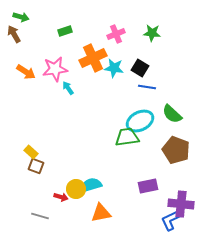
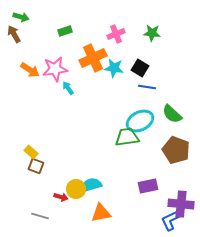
orange arrow: moved 4 px right, 2 px up
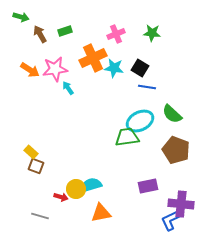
brown arrow: moved 26 px right
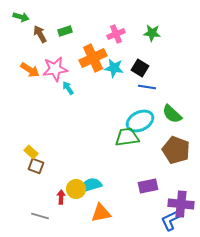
red arrow: rotated 104 degrees counterclockwise
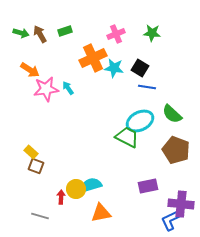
green arrow: moved 16 px down
pink star: moved 9 px left, 20 px down
green trapezoid: rotated 35 degrees clockwise
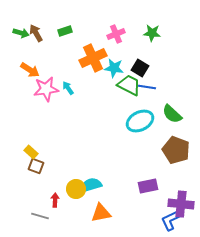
brown arrow: moved 4 px left, 1 px up
green trapezoid: moved 2 px right, 52 px up
red arrow: moved 6 px left, 3 px down
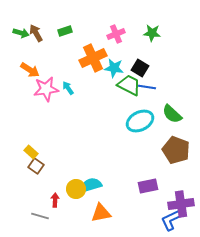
brown square: rotated 14 degrees clockwise
purple cross: rotated 15 degrees counterclockwise
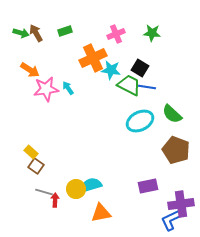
cyan star: moved 3 px left, 2 px down
gray line: moved 4 px right, 24 px up
